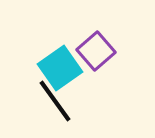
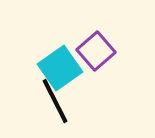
black line: rotated 9 degrees clockwise
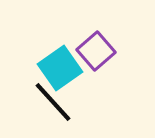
black line: moved 2 px left, 1 px down; rotated 15 degrees counterclockwise
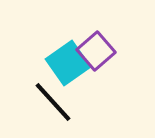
cyan square: moved 8 px right, 5 px up
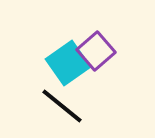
black line: moved 9 px right, 4 px down; rotated 9 degrees counterclockwise
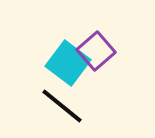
cyan square: rotated 18 degrees counterclockwise
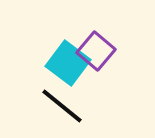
purple square: rotated 9 degrees counterclockwise
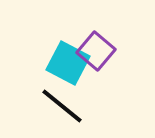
cyan square: rotated 9 degrees counterclockwise
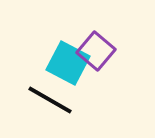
black line: moved 12 px left, 6 px up; rotated 9 degrees counterclockwise
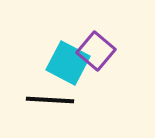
black line: rotated 27 degrees counterclockwise
